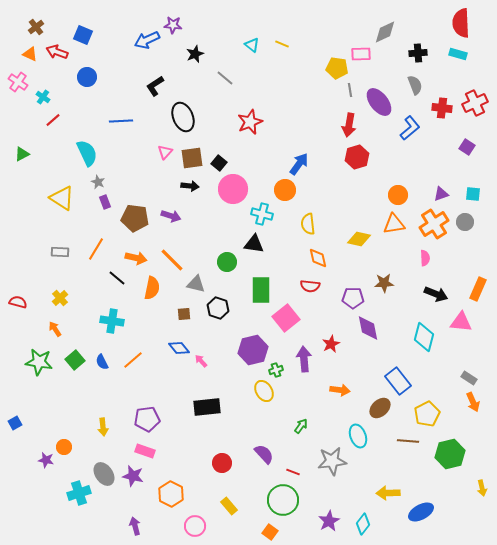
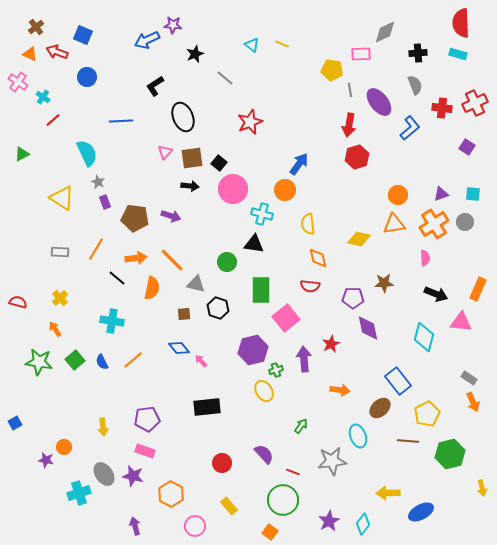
yellow pentagon at (337, 68): moved 5 px left, 2 px down
orange arrow at (136, 258): rotated 20 degrees counterclockwise
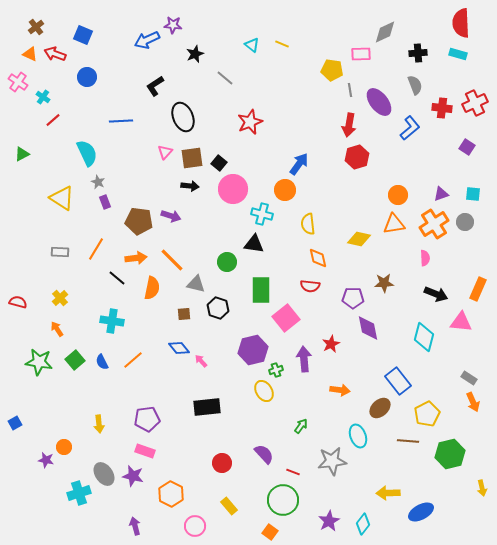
red arrow at (57, 52): moved 2 px left, 2 px down
brown pentagon at (135, 218): moved 4 px right, 3 px down
orange arrow at (55, 329): moved 2 px right
yellow arrow at (103, 427): moved 4 px left, 3 px up
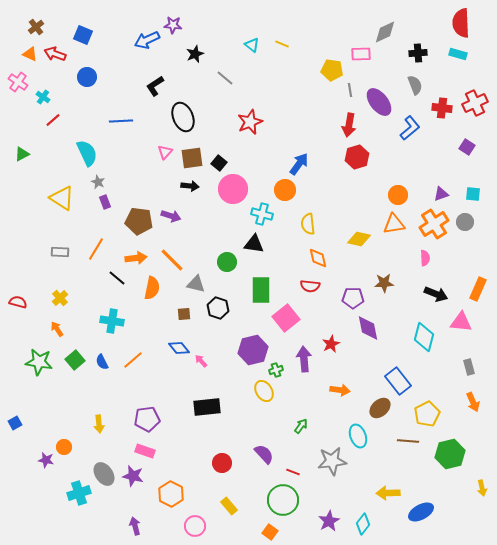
gray rectangle at (469, 378): moved 11 px up; rotated 42 degrees clockwise
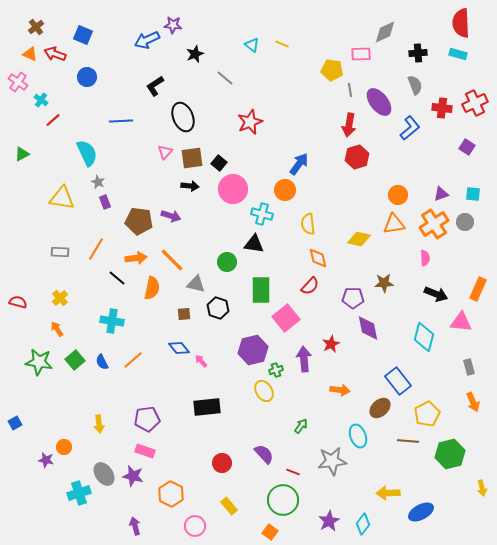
cyan cross at (43, 97): moved 2 px left, 3 px down
yellow triangle at (62, 198): rotated 24 degrees counterclockwise
red semicircle at (310, 286): rotated 54 degrees counterclockwise
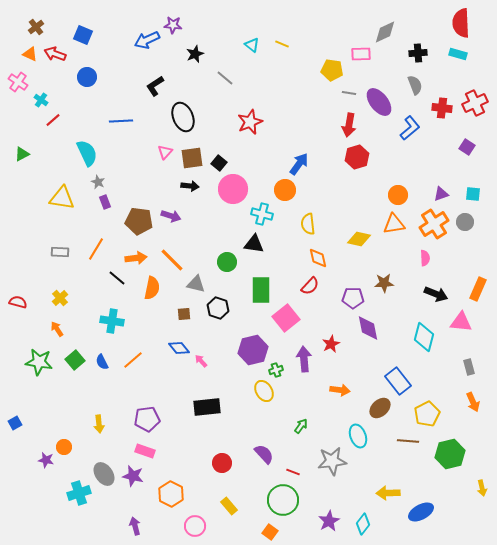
gray line at (350, 90): moved 1 px left, 3 px down; rotated 72 degrees counterclockwise
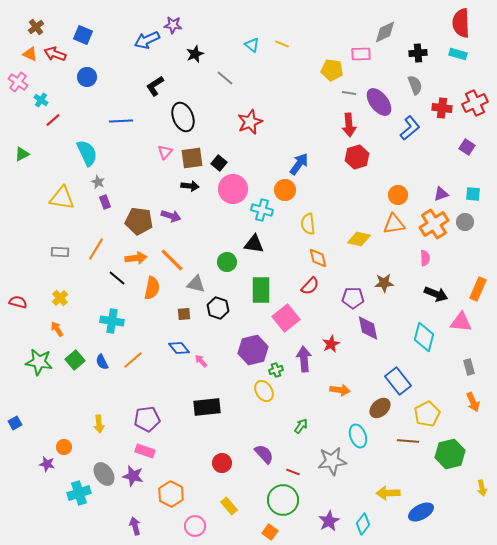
red arrow at (349, 125): rotated 15 degrees counterclockwise
cyan cross at (262, 214): moved 4 px up
purple star at (46, 460): moved 1 px right, 4 px down
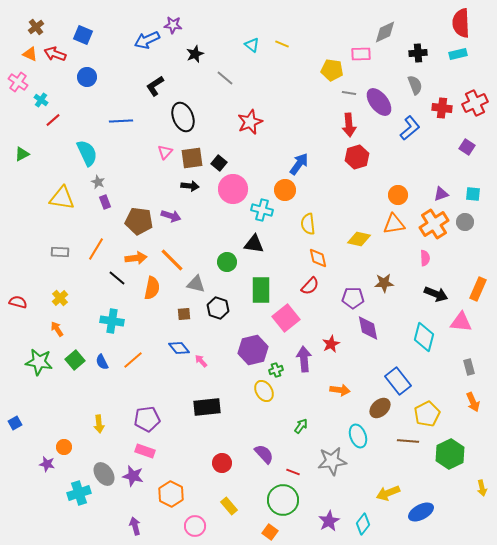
cyan rectangle at (458, 54): rotated 30 degrees counterclockwise
green hexagon at (450, 454): rotated 12 degrees counterclockwise
yellow arrow at (388, 493): rotated 20 degrees counterclockwise
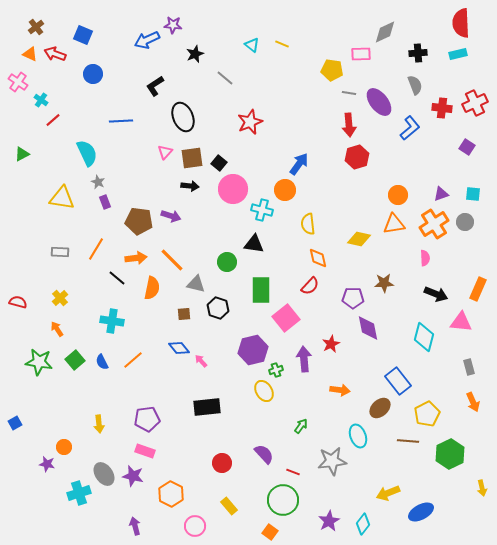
blue circle at (87, 77): moved 6 px right, 3 px up
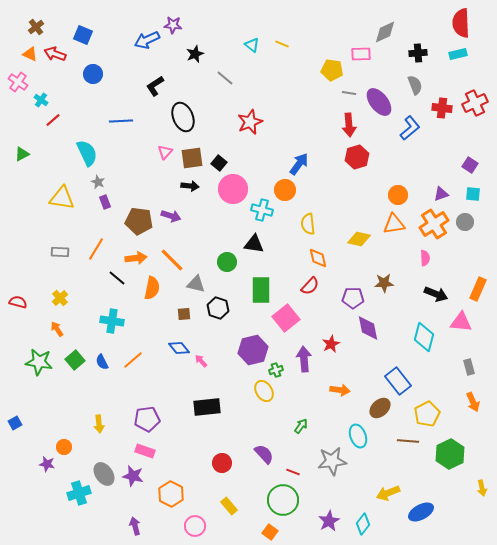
purple square at (467, 147): moved 3 px right, 18 px down
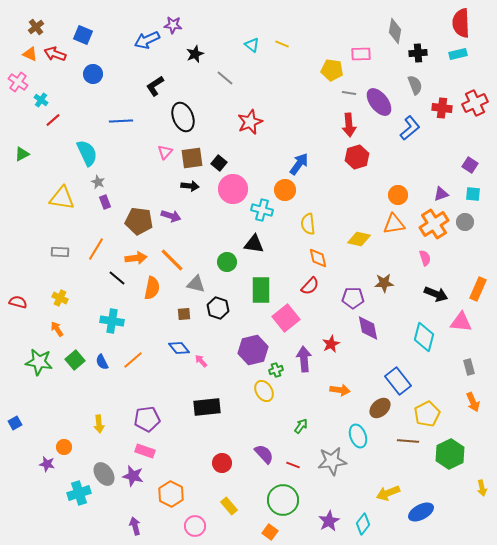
gray diamond at (385, 32): moved 10 px right, 1 px up; rotated 55 degrees counterclockwise
pink semicircle at (425, 258): rotated 14 degrees counterclockwise
yellow cross at (60, 298): rotated 21 degrees counterclockwise
red line at (293, 472): moved 7 px up
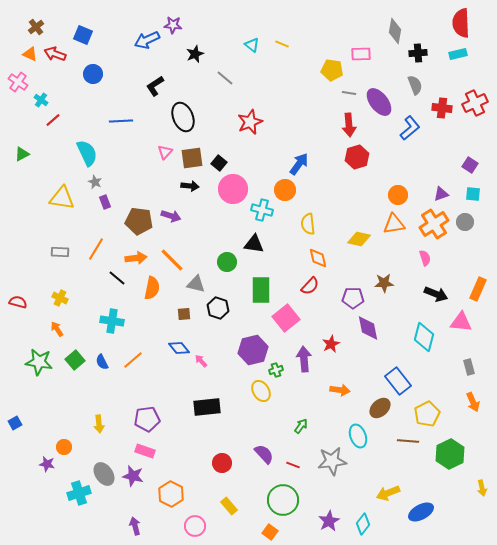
gray star at (98, 182): moved 3 px left
yellow ellipse at (264, 391): moved 3 px left
